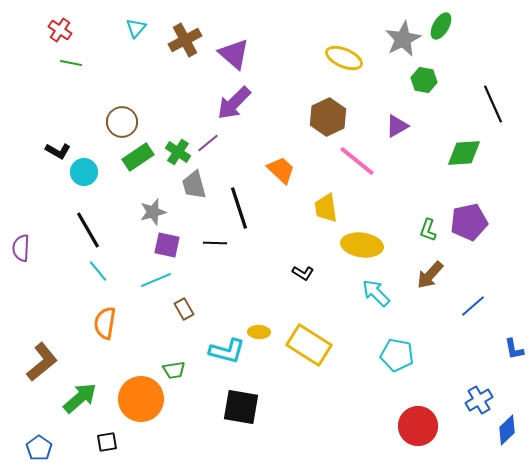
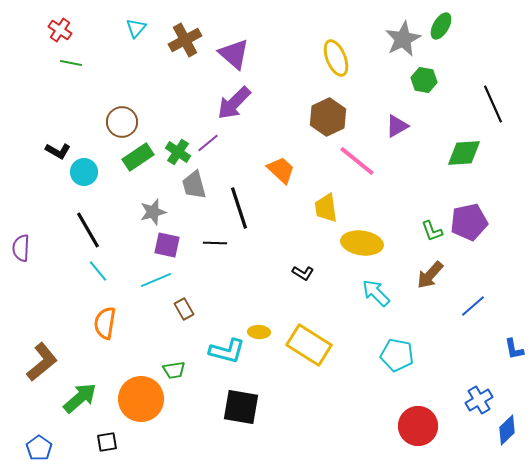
yellow ellipse at (344, 58): moved 8 px left; rotated 45 degrees clockwise
green L-shape at (428, 230): moved 4 px right, 1 px down; rotated 40 degrees counterclockwise
yellow ellipse at (362, 245): moved 2 px up
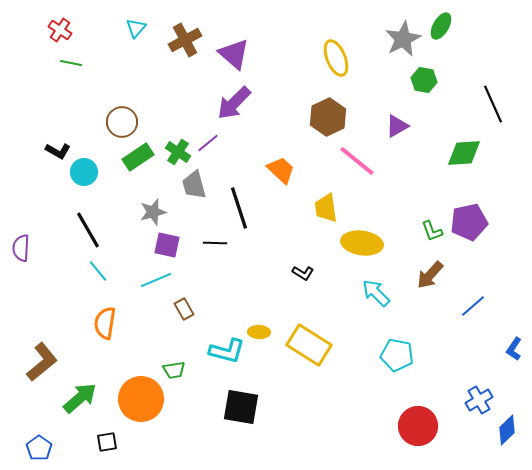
blue L-shape at (514, 349): rotated 45 degrees clockwise
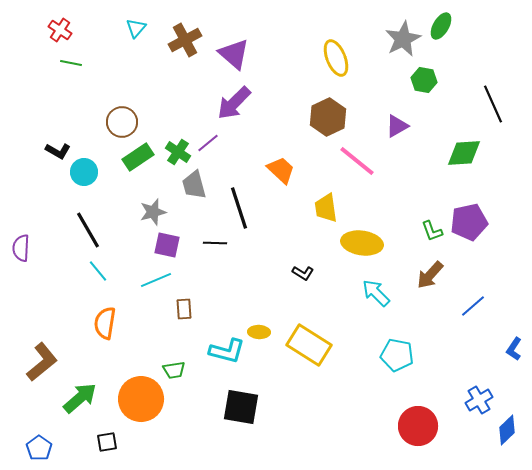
brown rectangle at (184, 309): rotated 25 degrees clockwise
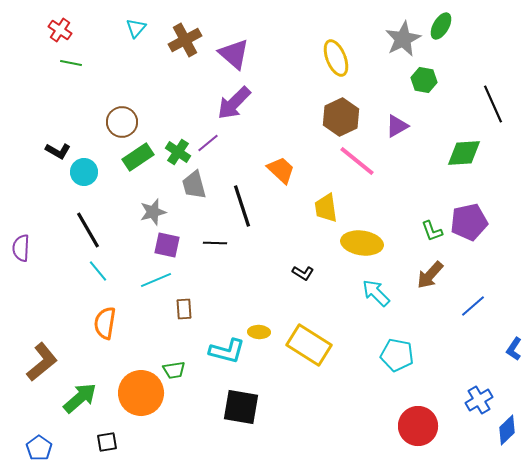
brown hexagon at (328, 117): moved 13 px right
black line at (239, 208): moved 3 px right, 2 px up
orange circle at (141, 399): moved 6 px up
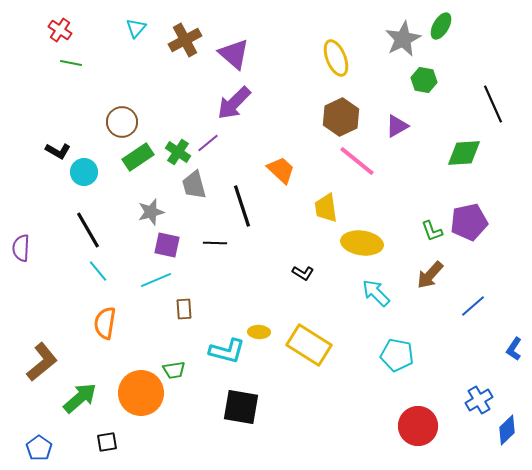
gray star at (153, 212): moved 2 px left
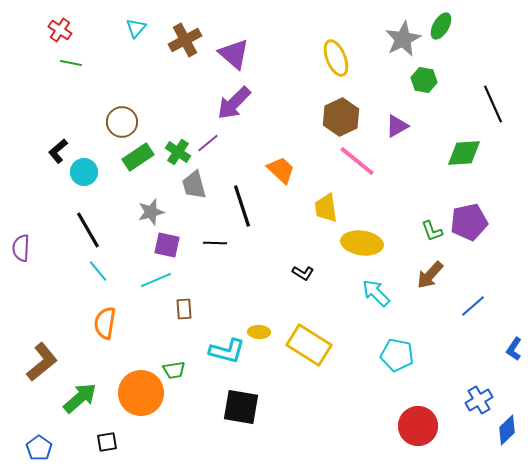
black L-shape at (58, 151): rotated 110 degrees clockwise
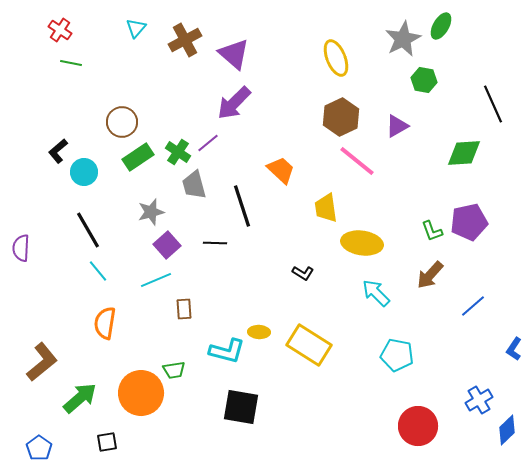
purple square at (167, 245): rotated 36 degrees clockwise
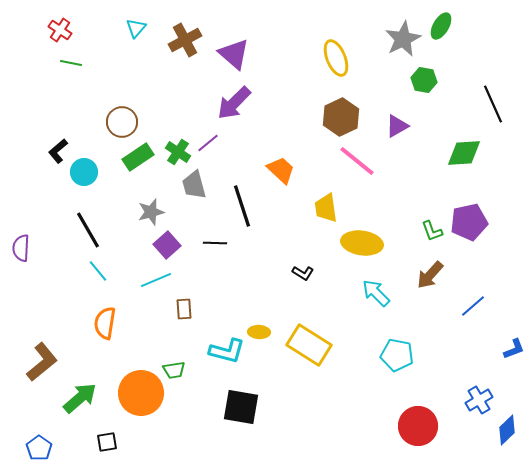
blue L-shape at (514, 349): rotated 145 degrees counterclockwise
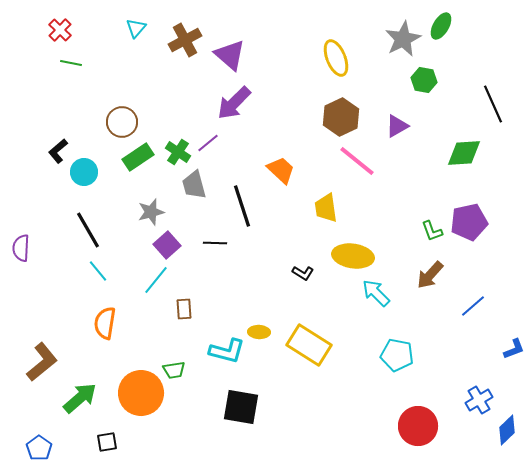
red cross at (60, 30): rotated 10 degrees clockwise
purple triangle at (234, 54): moved 4 px left, 1 px down
yellow ellipse at (362, 243): moved 9 px left, 13 px down
cyan line at (156, 280): rotated 28 degrees counterclockwise
